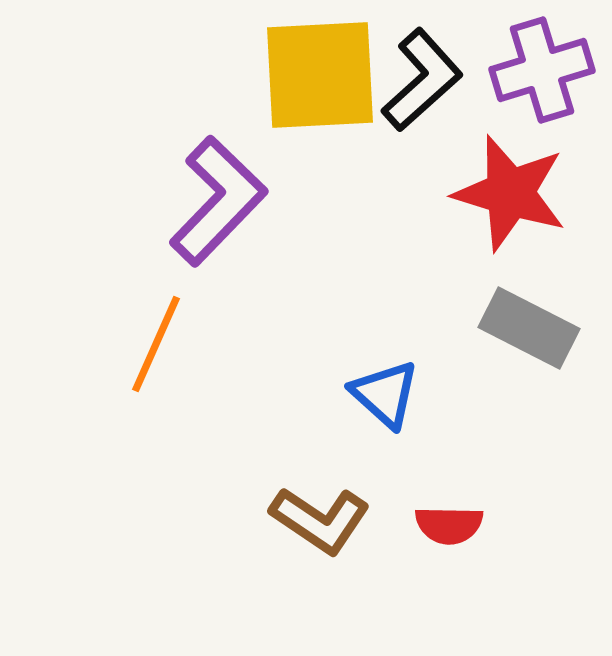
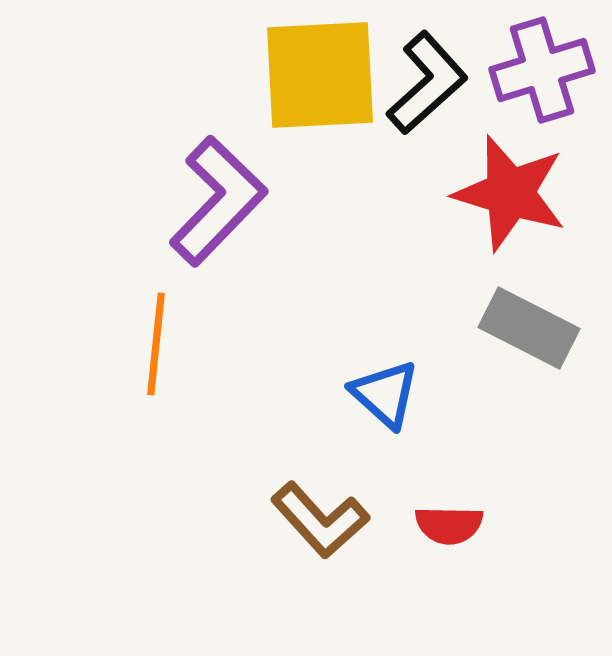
black L-shape: moved 5 px right, 3 px down
orange line: rotated 18 degrees counterclockwise
brown L-shape: rotated 14 degrees clockwise
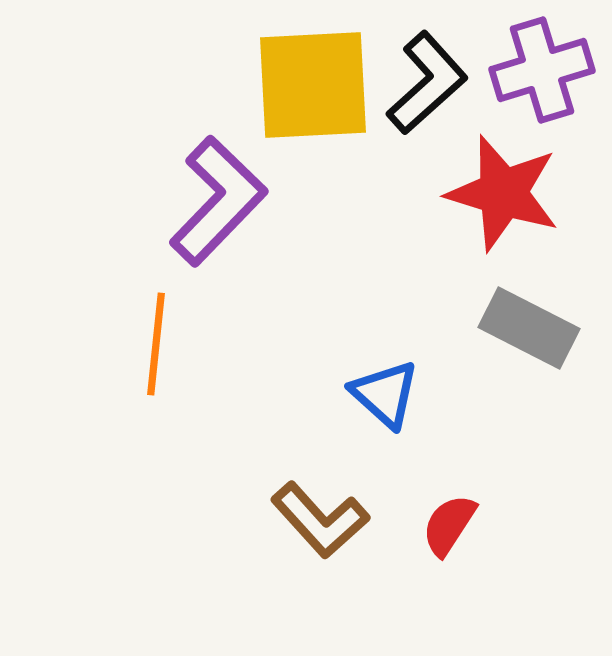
yellow square: moved 7 px left, 10 px down
red star: moved 7 px left
red semicircle: rotated 122 degrees clockwise
